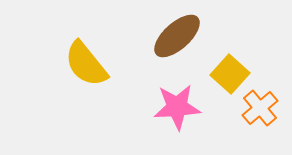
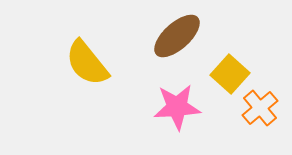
yellow semicircle: moved 1 px right, 1 px up
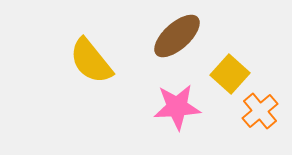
yellow semicircle: moved 4 px right, 2 px up
orange cross: moved 3 px down
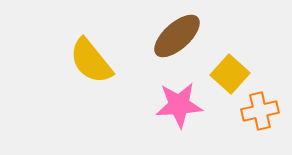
pink star: moved 2 px right, 2 px up
orange cross: rotated 27 degrees clockwise
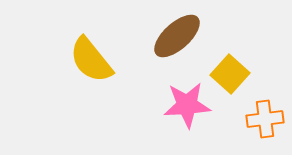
yellow semicircle: moved 1 px up
pink star: moved 8 px right
orange cross: moved 5 px right, 8 px down; rotated 6 degrees clockwise
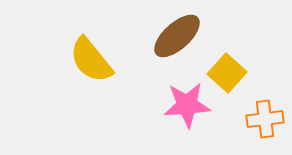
yellow square: moved 3 px left, 1 px up
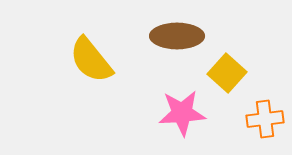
brown ellipse: rotated 42 degrees clockwise
pink star: moved 5 px left, 8 px down
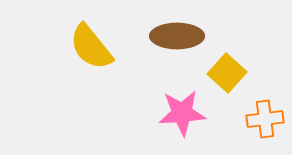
yellow semicircle: moved 13 px up
